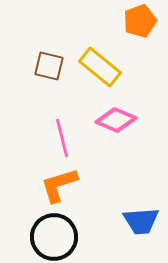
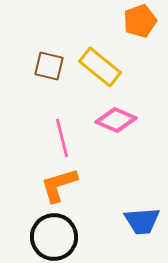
blue trapezoid: moved 1 px right
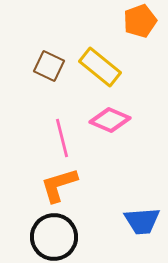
brown square: rotated 12 degrees clockwise
pink diamond: moved 6 px left
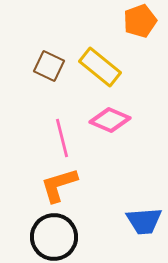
blue trapezoid: moved 2 px right
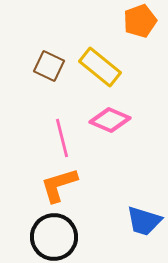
blue trapezoid: rotated 21 degrees clockwise
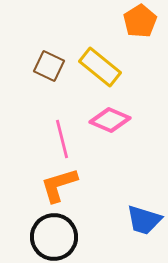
orange pentagon: rotated 12 degrees counterclockwise
pink line: moved 1 px down
blue trapezoid: moved 1 px up
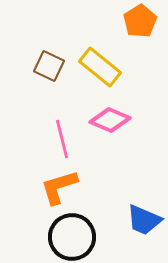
orange L-shape: moved 2 px down
blue trapezoid: rotated 6 degrees clockwise
black circle: moved 18 px right
